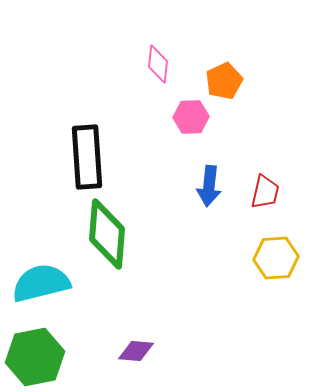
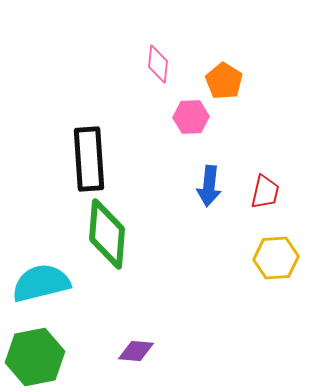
orange pentagon: rotated 15 degrees counterclockwise
black rectangle: moved 2 px right, 2 px down
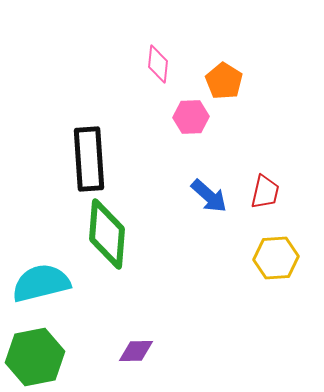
blue arrow: moved 10 px down; rotated 54 degrees counterclockwise
purple diamond: rotated 6 degrees counterclockwise
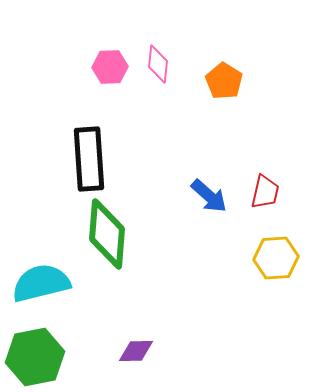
pink hexagon: moved 81 px left, 50 px up
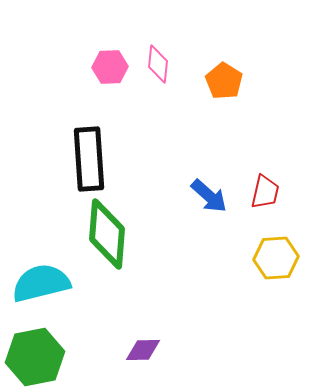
purple diamond: moved 7 px right, 1 px up
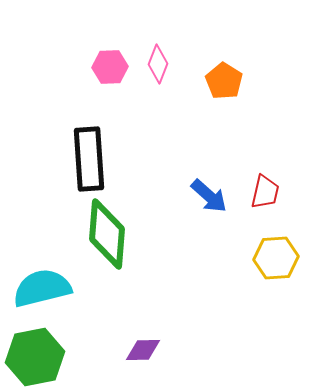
pink diamond: rotated 15 degrees clockwise
cyan semicircle: moved 1 px right, 5 px down
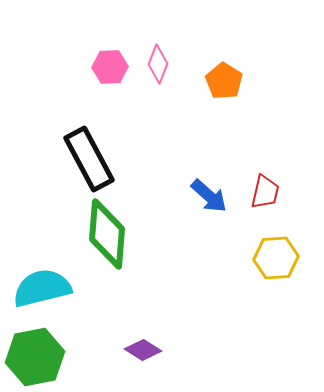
black rectangle: rotated 24 degrees counterclockwise
purple diamond: rotated 33 degrees clockwise
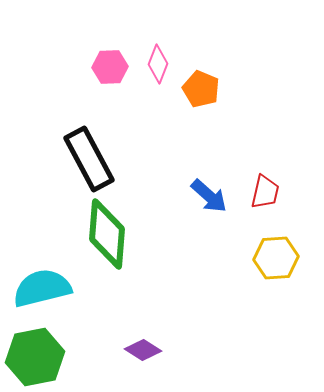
orange pentagon: moved 23 px left, 8 px down; rotated 9 degrees counterclockwise
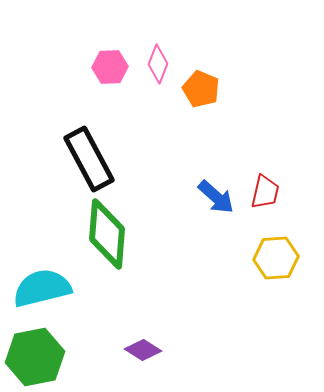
blue arrow: moved 7 px right, 1 px down
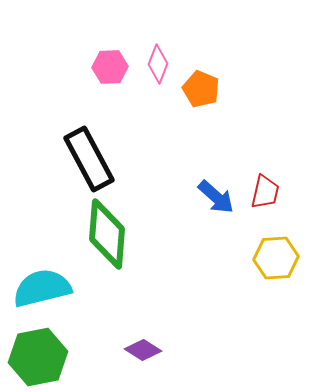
green hexagon: moved 3 px right
